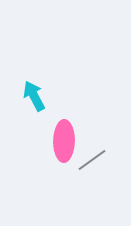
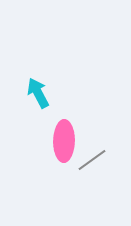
cyan arrow: moved 4 px right, 3 px up
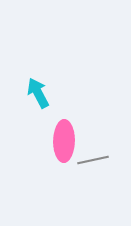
gray line: moved 1 px right; rotated 24 degrees clockwise
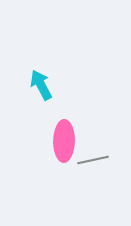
cyan arrow: moved 3 px right, 8 px up
